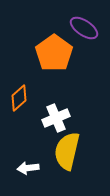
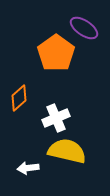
orange pentagon: moved 2 px right
yellow semicircle: rotated 90 degrees clockwise
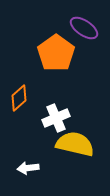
yellow semicircle: moved 8 px right, 7 px up
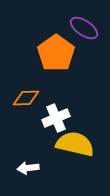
orange diamond: moved 7 px right; rotated 40 degrees clockwise
